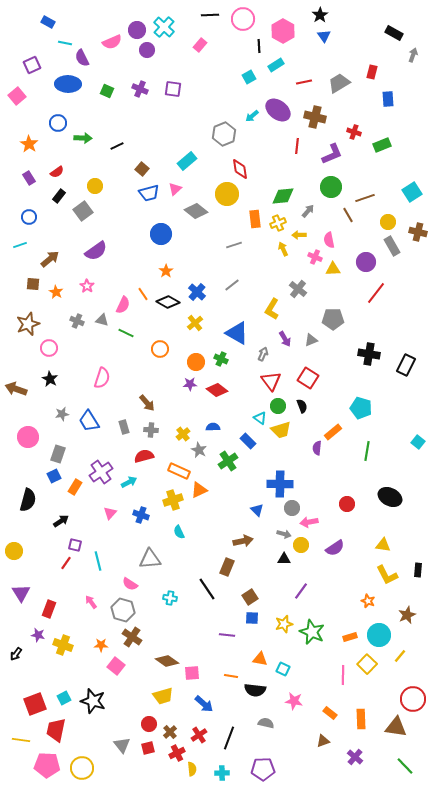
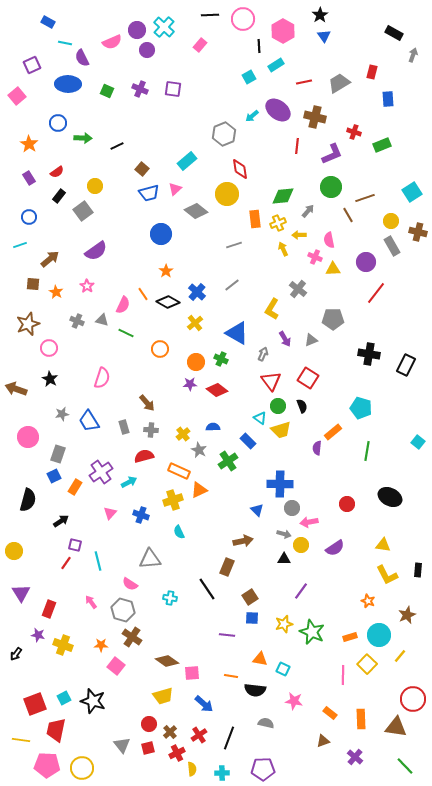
yellow circle at (388, 222): moved 3 px right, 1 px up
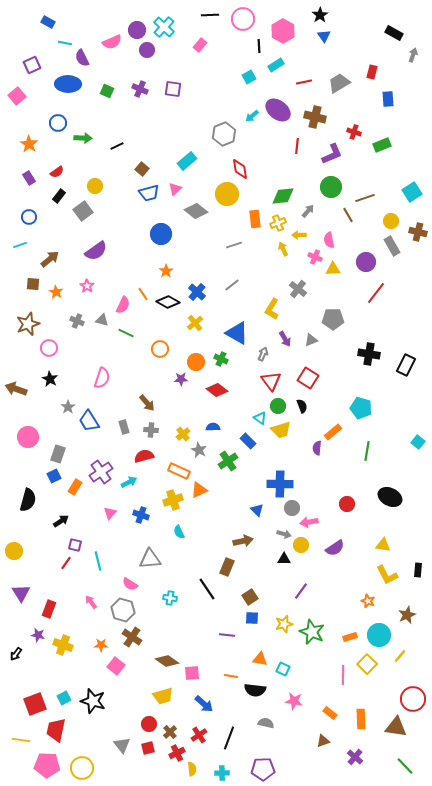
purple star at (190, 384): moved 9 px left, 5 px up
gray star at (62, 414): moved 6 px right, 7 px up; rotated 24 degrees counterclockwise
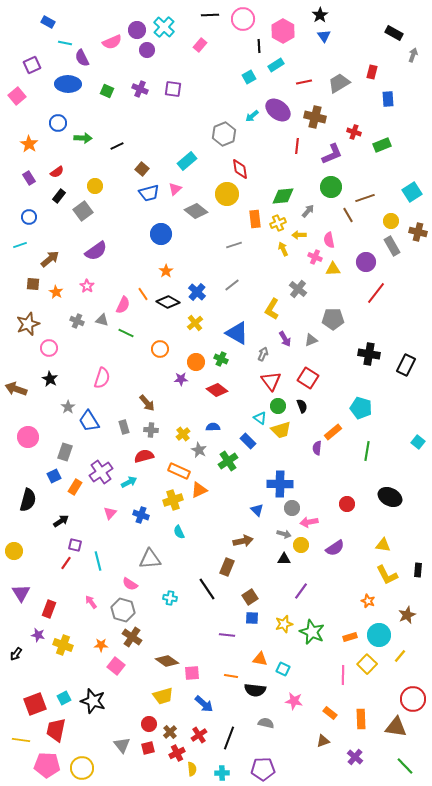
gray rectangle at (58, 454): moved 7 px right, 2 px up
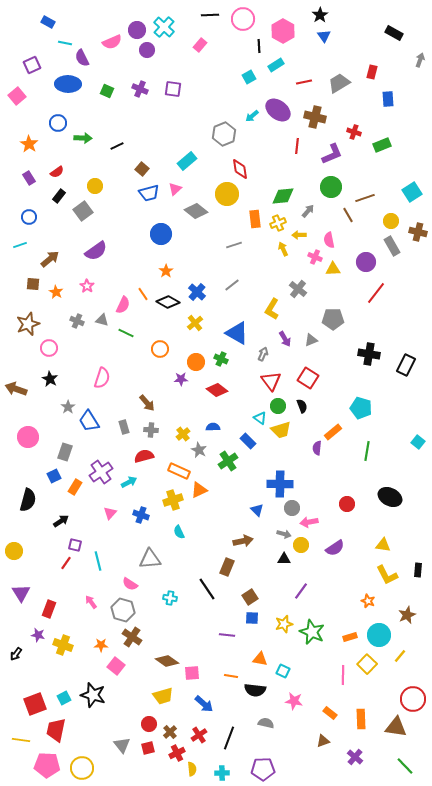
gray arrow at (413, 55): moved 7 px right, 5 px down
cyan square at (283, 669): moved 2 px down
black star at (93, 701): moved 6 px up
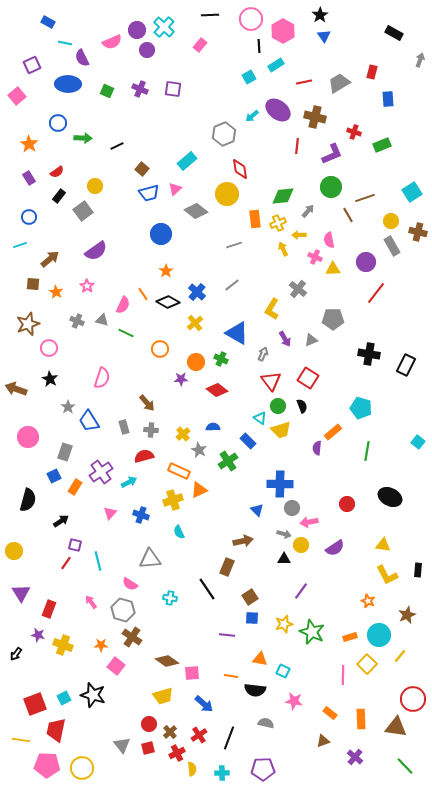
pink circle at (243, 19): moved 8 px right
